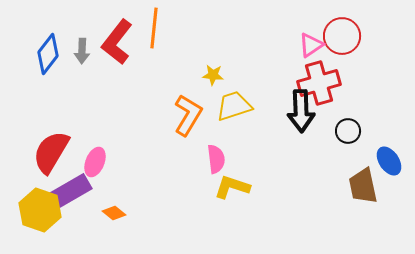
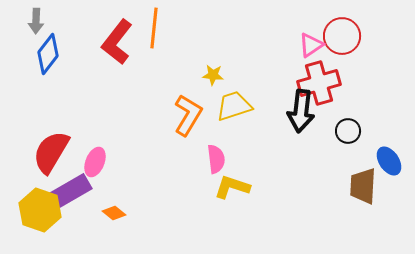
gray arrow: moved 46 px left, 30 px up
black arrow: rotated 9 degrees clockwise
brown trapezoid: rotated 15 degrees clockwise
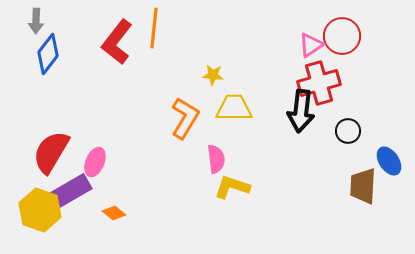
yellow trapezoid: moved 2 px down; rotated 18 degrees clockwise
orange L-shape: moved 3 px left, 3 px down
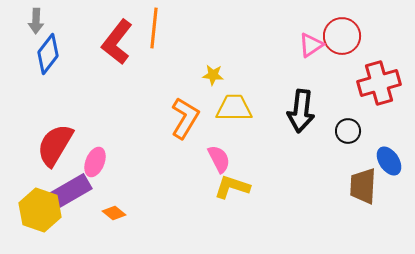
red cross: moved 60 px right
red semicircle: moved 4 px right, 7 px up
pink semicircle: moved 3 px right; rotated 20 degrees counterclockwise
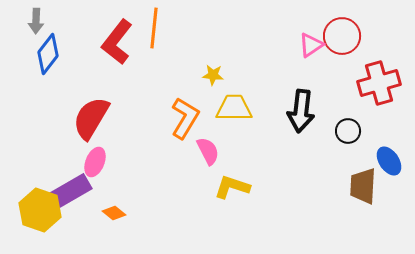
red semicircle: moved 36 px right, 27 px up
pink semicircle: moved 11 px left, 8 px up
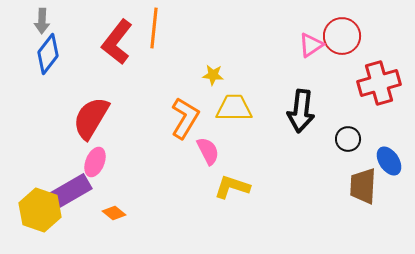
gray arrow: moved 6 px right
black circle: moved 8 px down
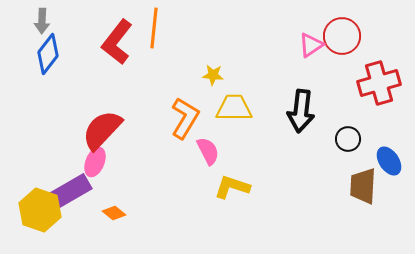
red semicircle: moved 11 px right, 12 px down; rotated 12 degrees clockwise
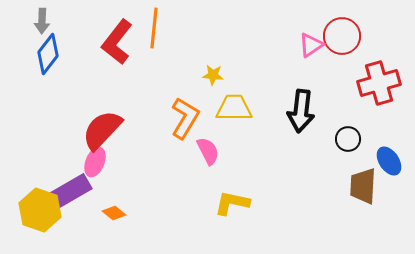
yellow L-shape: moved 16 px down; rotated 6 degrees counterclockwise
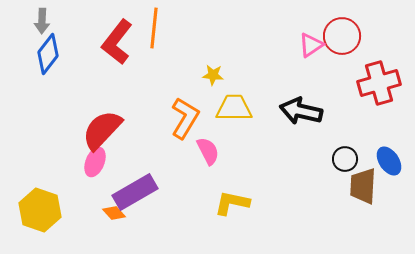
black arrow: rotated 96 degrees clockwise
black circle: moved 3 px left, 20 px down
purple rectangle: moved 66 px right
orange diamond: rotated 10 degrees clockwise
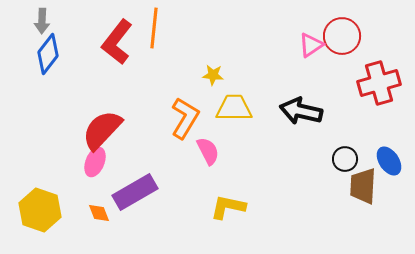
yellow L-shape: moved 4 px left, 4 px down
orange diamond: moved 15 px left; rotated 20 degrees clockwise
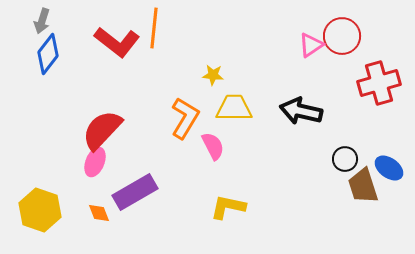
gray arrow: rotated 15 degrees clockwise
red L-shape: rotated 90 degrees counterclockwise
pink semicircle: moved 5 px right, 5 px up
blue ellipse: moved 7 px down; rotated 20 degrees counterclockwise
brown trapezoid: rotated 21 degrees counterclockwise
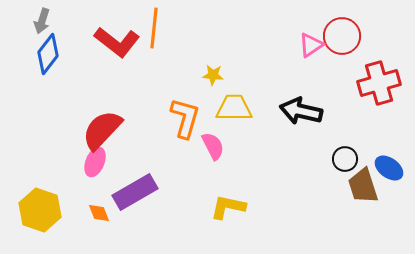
orange L-shape: rotated 15 degrees counterclockwise
